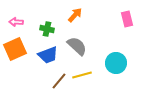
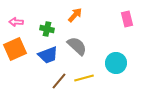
yellow line: moved 2 px right, 3 px down
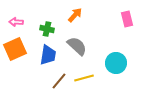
blue trapezoid: rotated 60 degrees counterclockwise
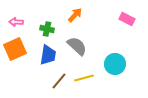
pink rectangle: rotated 49 degrees counterclockwise
cyan circle: moved 1 px left, 1 px down
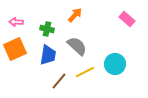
pink rectangle: rotated 14 degrees clockwise
yellow line: moved 1 px right, 6 px up; rotated 12 degrees counterclockwise
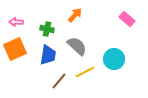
cyan circle: moved 1 px left, 5 px up
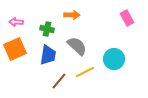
orange arrow: moved 3 px left; rotated 49 degrees clockwise
pink rectangle: moved 1 px up; rotated 21 degrees clockwise
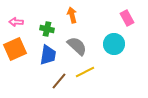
orange arrow: rotated 105 degrees counterclockwise
cyan circle: moved 15 px up
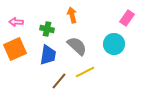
pink rectangle: rotated 63 degrees clockwise
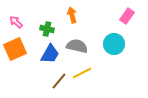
pink rectangle: moved 2 px up
pink arrow: rotated 40 degrees clockwise
gray semicircle: rotated 30 degrees counterclockwise
blue trapezoid: moved 2 px right, 1 px up; rotated 20 degrees clockwise
yellow line: moved 3 px left, 1 px down
